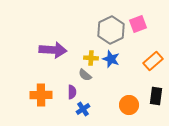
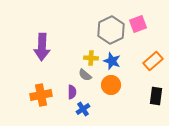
purple arrow: moved 11 px left, 3 px up; rotated 88 degrees clockwise
blue star: moved 1 px right, 2 px down
orange cross: rotated 10 degrees counterclockwise
orange circle: moved 18 px left, 20 px up
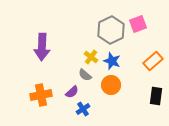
yellow cross: moved 1 px up; rotated 32 degrees clockwise
purple semicircle: rotated 48 degrees clockwise
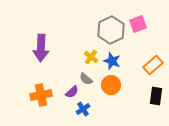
purple arrow: moved 1 px left, 1 px down
orange rectangle: moved 4 px down
gray semicircle: moved 1 px right, 4 px down
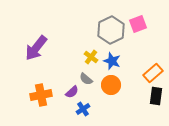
purple arrow: moved 5 px left; rotated 36 degrees clockwise
orange rectangle: moved 8 px down
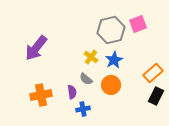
gray hexagon: rotated 12 degrees clockwise
blue star: moved 2 px right, 1 px up; rotated 24 degrees clockwise
purple semicircle: rotated 56 degrees counterclockwise
black rectangle: rotated 18 degrees clockwise
blue cross: rotated 24 degrees clockwise
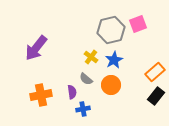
orange rectangle: moved 2 px right, 1 px up
black rectangle: rotated 12 degrees clockwise
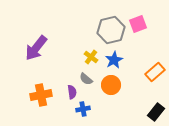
black rectangle: moved 16 px down
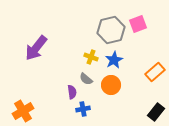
yellow cross: rotated 16 degrees counterclockwise
orange cross: moved 18 px left, 16 px down; rotated 20 degrees counterclockwise
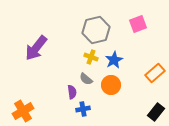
gray hexagon: moved 15 px left
orange rectangle: moved 1 px down
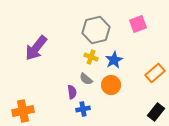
orange cross: rotated 20 degrees clockwise
